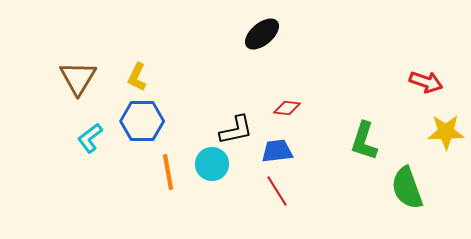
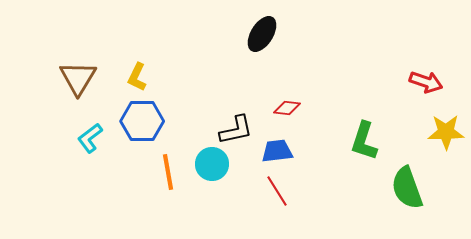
black ellipse: rotated 18 degrees counterclockwise
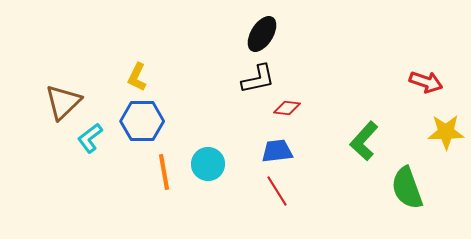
brown triangle: moved 15 px left, 24 px down; rotated 15 degrees clockwise
black L-shape: moved 22 px right, 51 px up
green L-shape: rotated 24 degrees clockwise
cyan circle: moved 4 px left
orange line: moved 4 px left
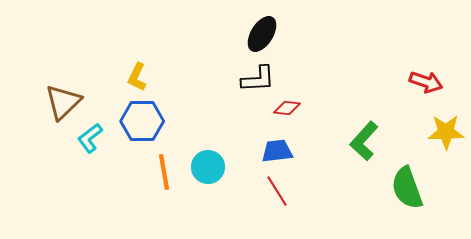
black L-shape: rotated 9 degrees clockwise
cyan circle: moved 3 px down
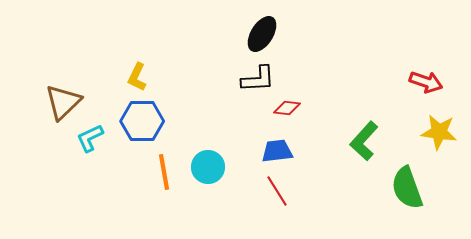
yellow star: moved 7 px left; rotated 9 degrees clockwise
cyan L-shape: rotated 12 degrees clockwise
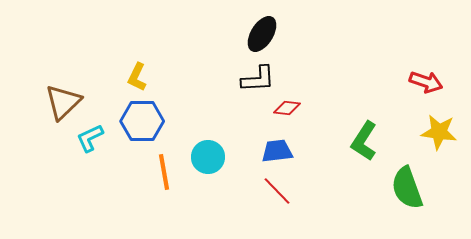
green L-shape: rotated 9 degrees counterclockwise
cyan circle: moved 10 px up
red line: rotated 12 degrees counterclockwise
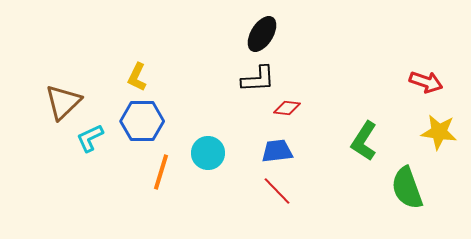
cyan circle: moved 4 px up
orange line: moved 3 px left; rotated 27 degrees clockwise
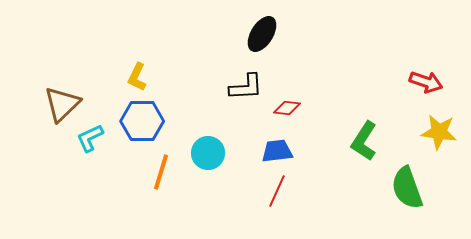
black L-shape: moved 12 px left, 8 px down
brown triangle: moved 1 px left, 2 px down
red line: rotated 68 degrees clockwise
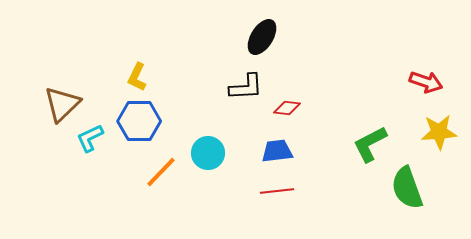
black ellipse: moved 3 px down
blue hexagon: moved 3 px left
yellow star: rotated 12 degrees counterclockwise
green L-shape: moved 6 px right, 3 px down; rotated 30 degrees clockwise
orange line: rotated 27 degrees clockwise
red line: rotated 60 degrees clockwise
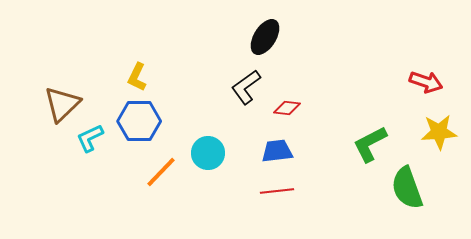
black ellipse: moved 3 px right
black L-shape: rotated 147 degrees clockwise
